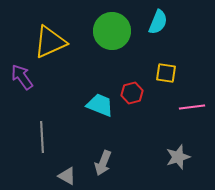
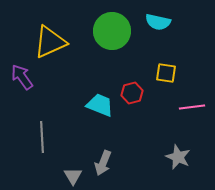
cyan semicircle: rotated 80 degrees clockwise
gray star: rotated 30 degrees counterclockwise
gray triangle: moved 6 px right; rotated 30 degrees clockwise
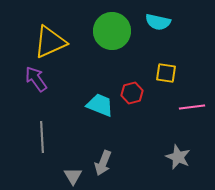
purple arrow: moved 14 px right, 2 px down
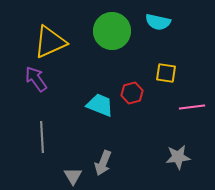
gray star: rotated 30 degrees counterclockwise
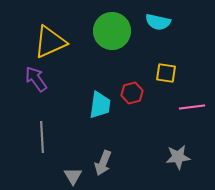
cyan trapezoid: rotated 76 degrees clockwise
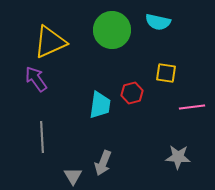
green circle: moved 1 px up
gray star: rotated 10 degrees clockwise
